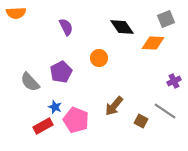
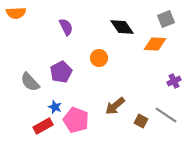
orange diamond: moved 2 px right, 1 px down
brown arrow: moved 1 px right; rotated 10 degrees clockwise
gray line: moved 1 px right, 4 px down
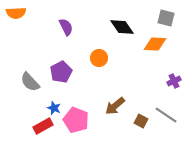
gray square: moved 1 px up; rotated 36 degrees clockwise
blue star: moved 1 px left, 1 px down
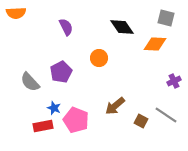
red rectangle: rotated 18 degrees clockwise
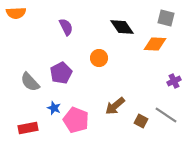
purple pentagon: moved 1 px down
red rectangle: moved 15 px left, 2 px down
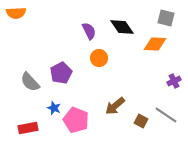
purple semicircle: moved 23 px right, 4 px down
